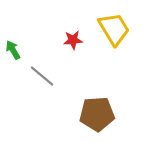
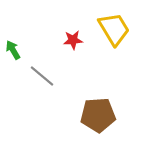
brown pentagon: moved 1 px right, 1 px down
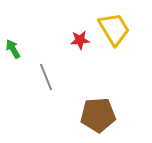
red star: moved 7 px right
green arrow: moved 1 px up
gray line: moved 4 px right, 1 px down; rotated 28 degrees clockwise
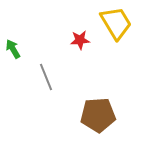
yellow trapezoid: moved 2 px right, 6 px up
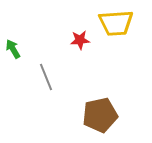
yellow trapezoid: rotated 117 degrees clockwise
brown pentagon: moved 2 px right; rotated 8 degrees counterclockwise
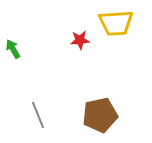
gray line: moved 8 px left, 38 px down
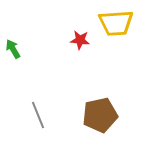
red star: rotated 12 degrees clockwise
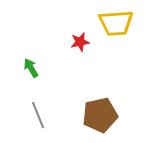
red star: moved 2 px down; rotated 18 degrees counterclockwise
green arrow: moved 18 px right, 19 px down
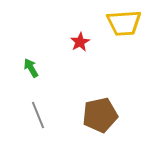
yellow trapezoid: moved 8 px right
red star: rotated 18 degrees counterclockwise
